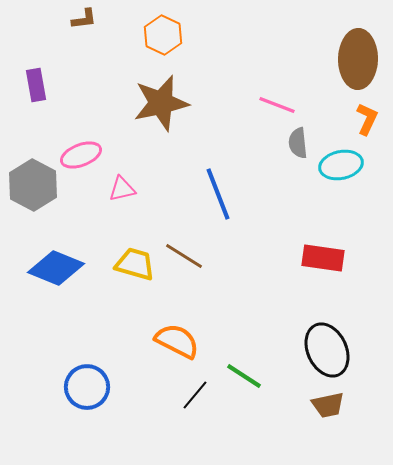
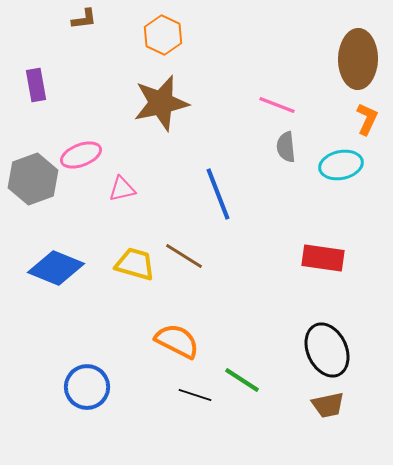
gray semicircle: moved 12 px left, 4 px down
gray hexagon: moved 6 px up; rotated 12 degrees clockwise
green line: moved 2 px left, 4 px down
black line: rotated 68 degrees clockwise
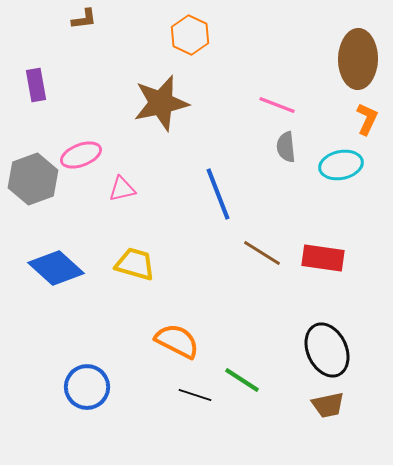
orange hexagon: moved 27 px right
brown line: moved 78 px right, 3 px up
blue diamond: rotated 20 degrees clockwise
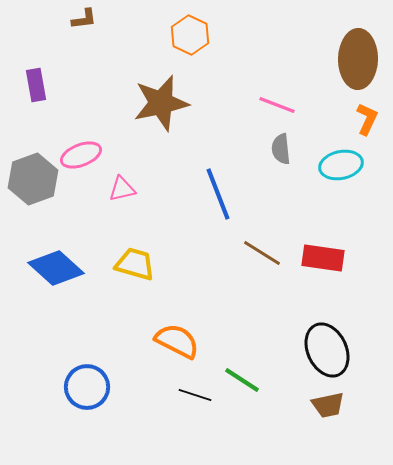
gray semicircle: moved 5 px left, 2 px down
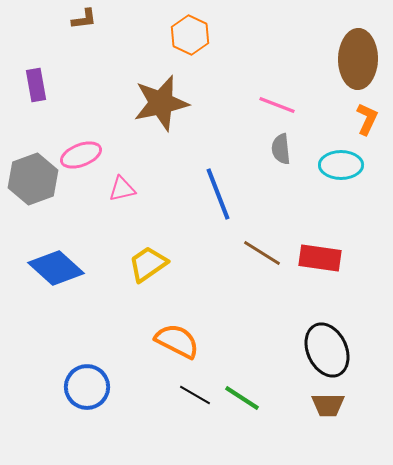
cyan ellipse: rotated 12 degrees clockwise
red rectangle: moved 3 px left
yellow trapezoid: moved 13 px right; rotated 51 degrees counterclockwise
green line: moved 18 px down
black line: rotated 12 degrees clockwise
brown trapezoid: rotated 12 degrees clockwise
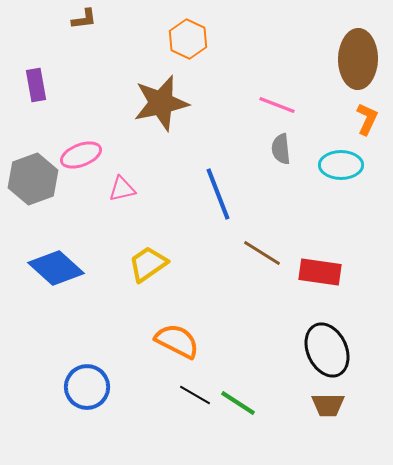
orange hexagon: moved 2 px left, 4 px down
red rectangle: moved 14 px down
green line: moved 4 px left, 5 px down
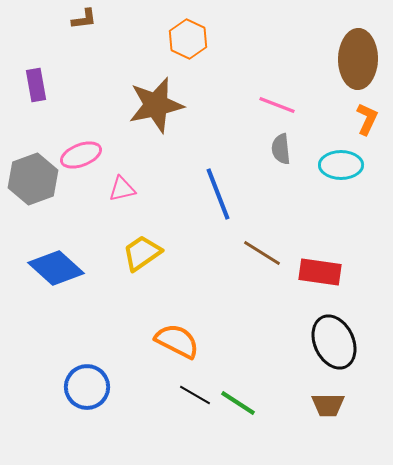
brown star: moved 5 px left, 2 px down
yellow trapezoid: moved 6 px left, 11 px up
black ellipse: moved 7 px right, 8 px up
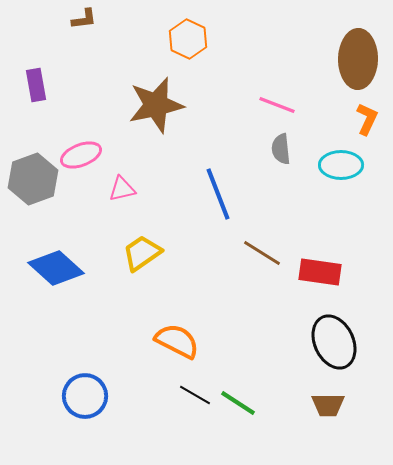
blue circle: moved 2 px left, 9 px down
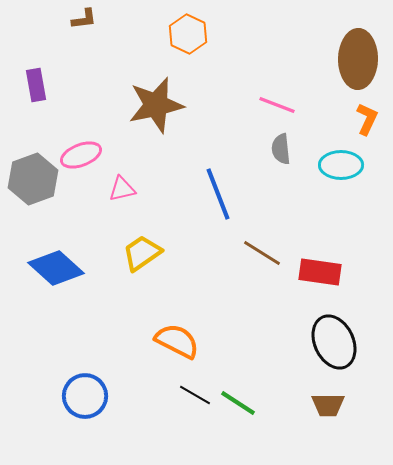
orange hexagon: moved 5 px up
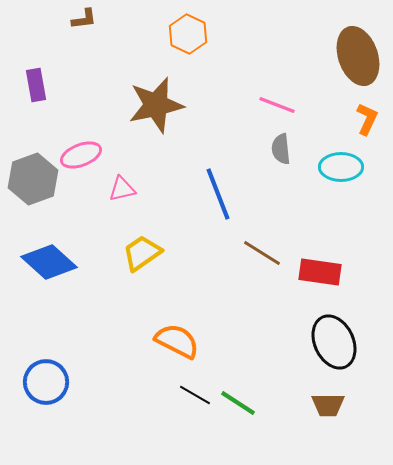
brown ellipse: moved 3 px up; rotated 20 degrees counterclockwise
cyan ellipse: moved 2 px down
blue diamond: moved 7 px left, 6 px up
blue circle: moved 39 px left, 14 px up
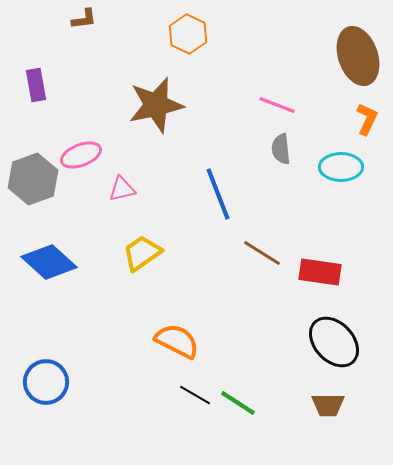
black ellipse: rotated 18 degrees counterclockwise
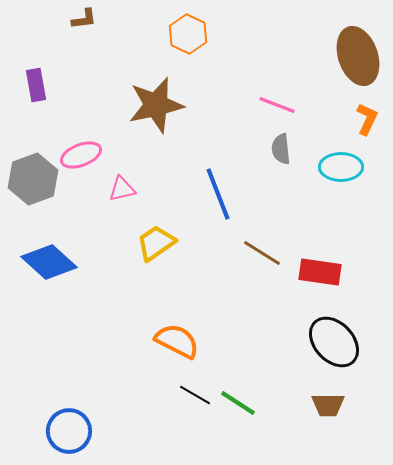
yellow trapezoid: moved 14 px right, 10 px up
blue circle: moved 23 px right, 49 px down
